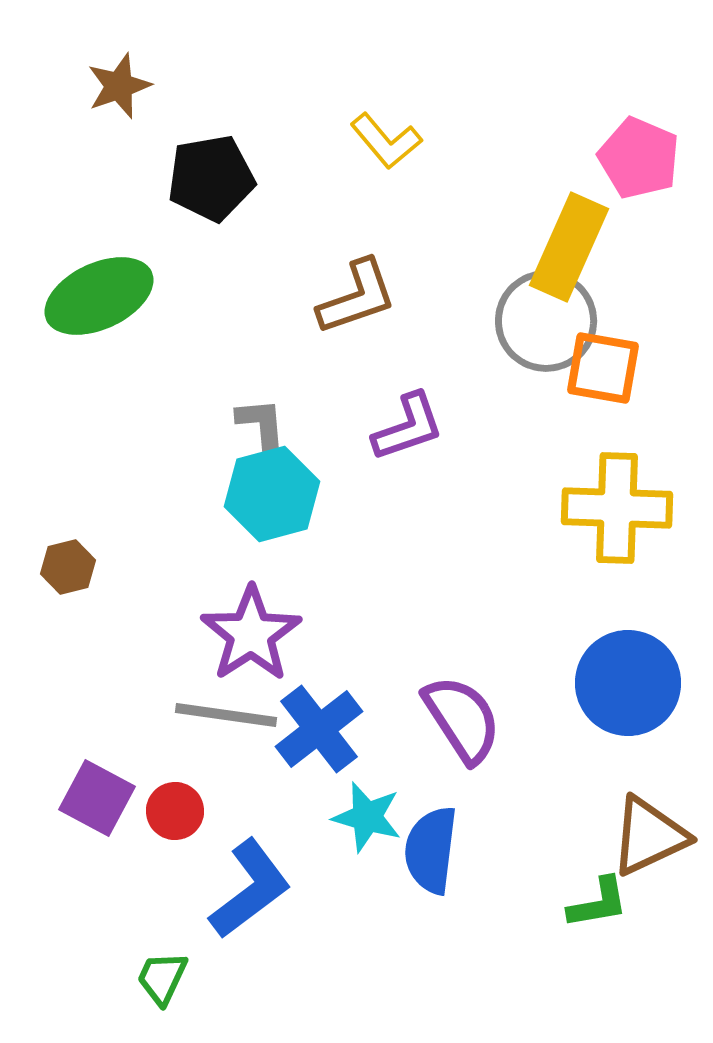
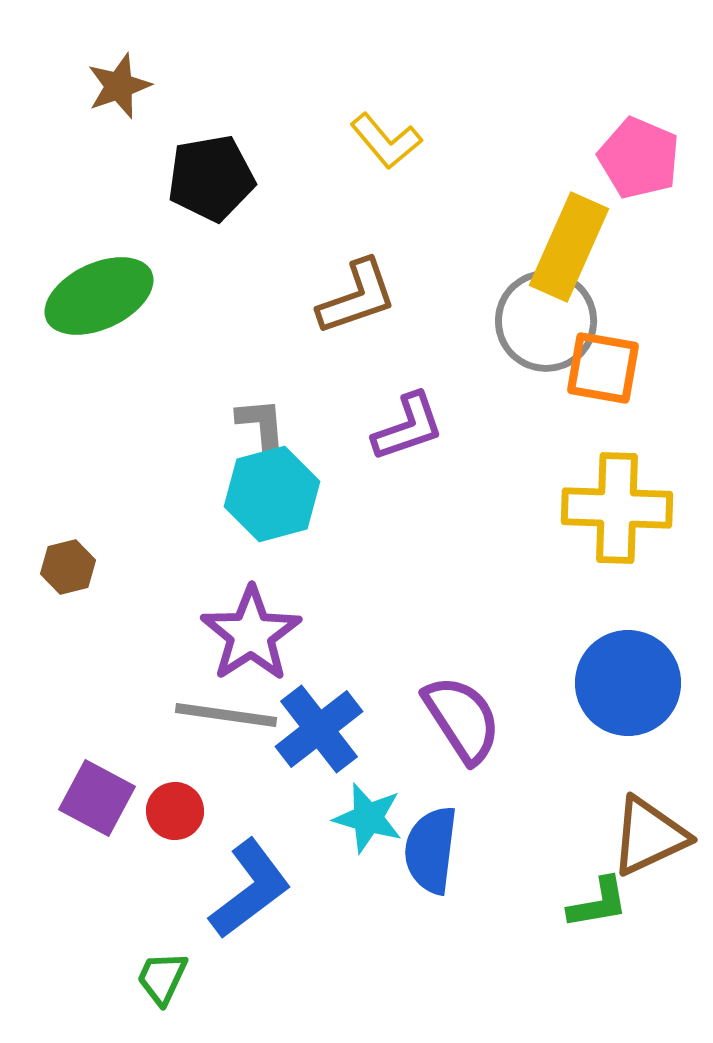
cyan star: moved 1 px right, 1 px down
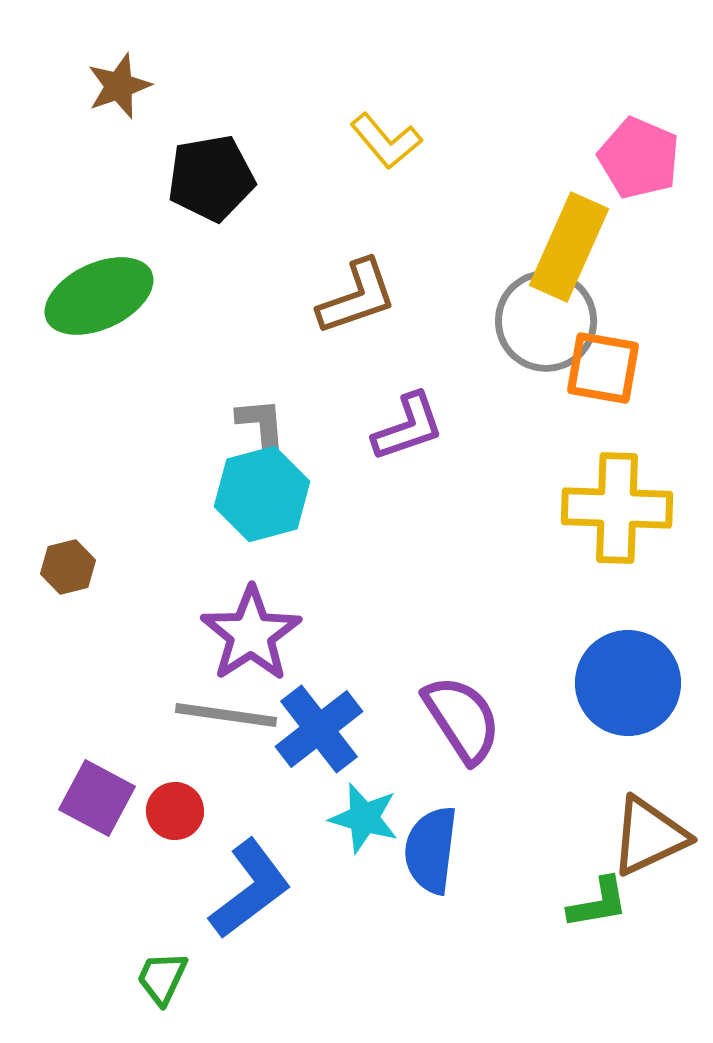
cyan hexagon: moved 10 px left
cyan star: moved 4 px left
